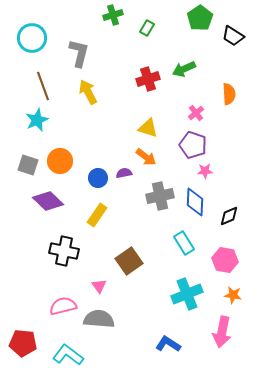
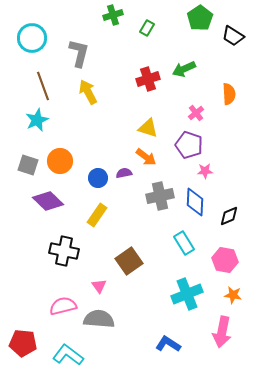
purple pentagon: moved 4 px left
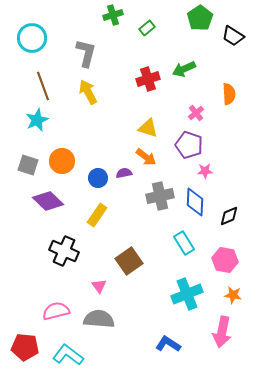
green rectangle: rotated 21 degrees clockwise
gray L-shape: moved 7 px right
orange circle: moved 2 px right
black cross: rotated 12 degrees clockwise
pink semicircle: moved 7 px left, 5 px down
red pentagon: moved 2 px right, 4 px down
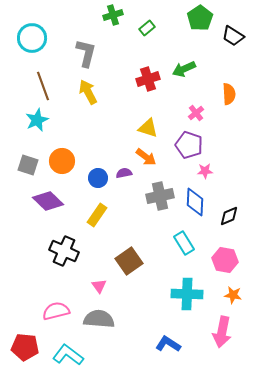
cyan cross: rotated 24 degrees clockwise
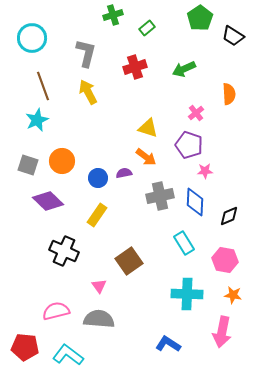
red cross: moved 13 px left, 12 px up
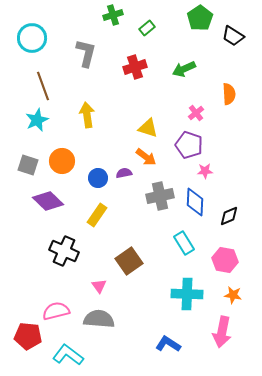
yellow arrow: moved 1 px left, 23 px down; rotated 20 degrees clockwise
red pentagon: moved 3 px right, 11 px up
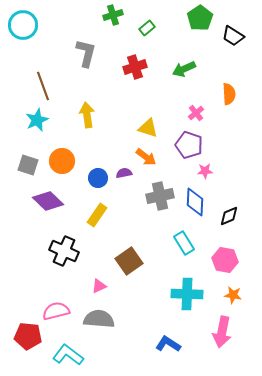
cyan circle: moved 9 px left, 13 px up
pink triangle: rotated 42 degrees clockwise
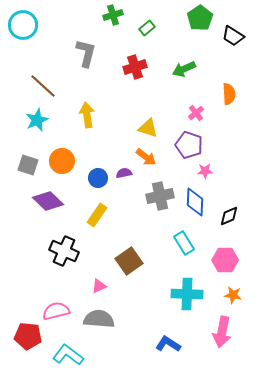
brown line: rotated 28 degrees counterclockwise
pink hexagon: rotated 10 degrees counterclockwise
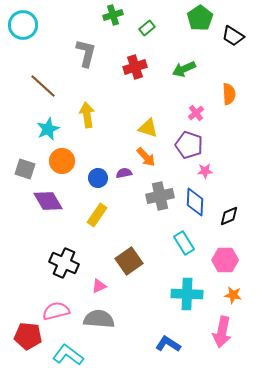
cyan star: moved 11 px right, 9 px down
orange arrow: rotated 10 degrees clockwise
gray square: moved 3 px left, 4 px down
purple diamond: rotated 16 degrees clockwise
black cross: moved 12 px down
